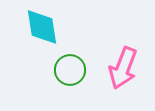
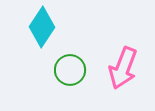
cyan diamond: rotated 42 degrees clockwise
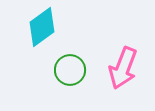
cyan diamond: rotated 21 degrees clockwise
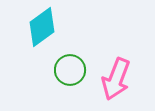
pink arrow: moved 7 px left, 11 px down
